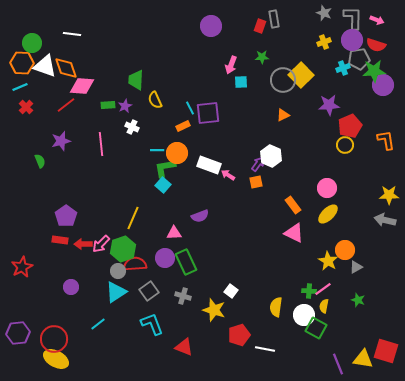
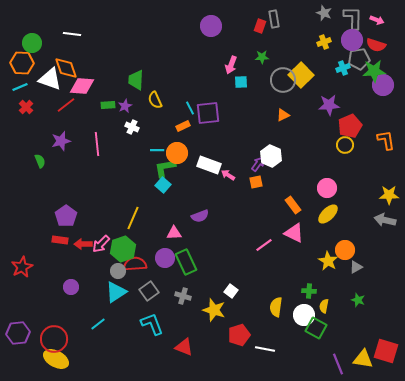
white triangle at (45, 66): moved 5 px right, 13 px down
pink line at (101, 144): moved 4 px left
pink line at (323, 289): moved 59 px left, 44 px up
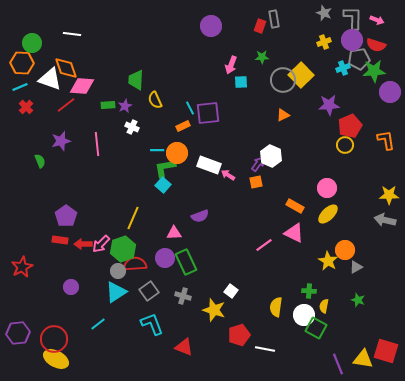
purple circle at (383, 85): moved 7 px right, 7 px down
orange rectangle at (293, 205): moved 2 px right, 1 px down; rotated 24 degrees counterclockwise
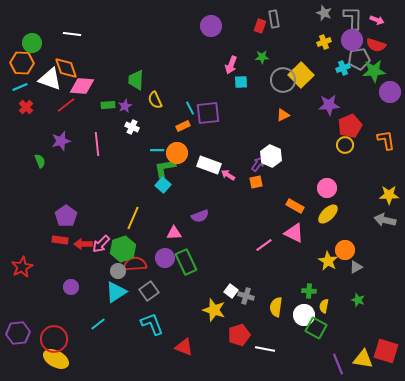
gray cross at (183, 296): moved 63 px right
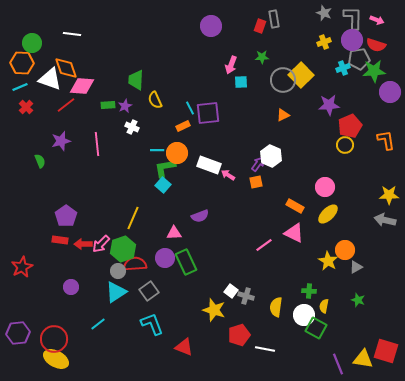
pink circle at (327, 188): moved 2 px left, 1 px up
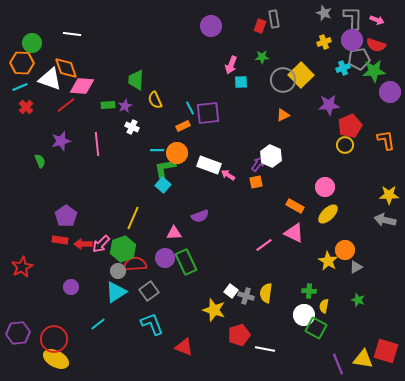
yellow semicircle at (276, 307): moved 10 px left, 14 px up
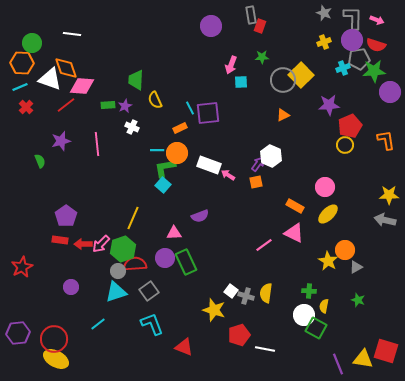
gray rectangle at (274, 19): moved 23 px left, 4 px up
orange rectangle at (183, 126): moved 3 px left, 2 px down
cyan triangle at (116, 292): rotated 15 degrees clockwise
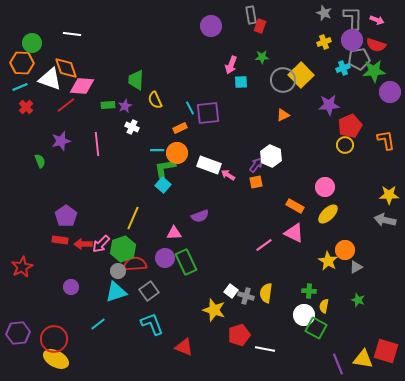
purple arrow at (258, 164): moved 2 px left, 1 px down
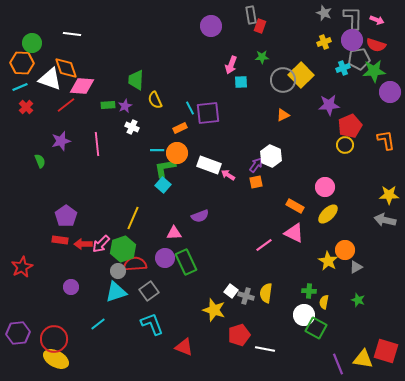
yellow semicircle at (324, 306): moved 4 px up
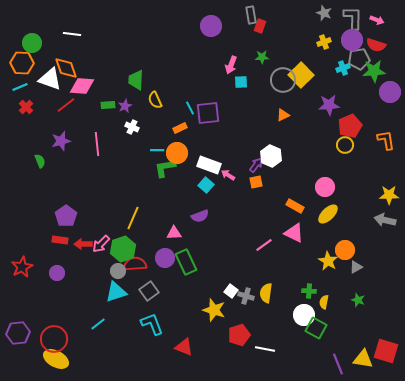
cyan square at (163, 185): moved 43 px right
purple circle at (71, 287): moved 14 px left, 14 px up
